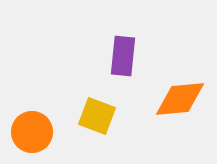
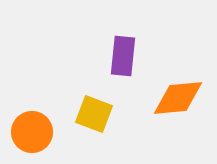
orange diamond: moved 2 px left, 1 px up
yellow square: moved 3 px left, 2 px up
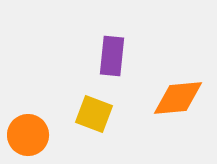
purple rectangle: moved 11 px left
orange circle: moved 4 px left, 3 px down
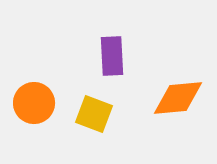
purple rectangle: rotated 9 degrees counterclockwise
orange circle: moved 6 px right, 32 px up
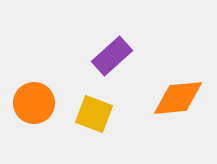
purple rectangle: rotated 51 degrees clockwise
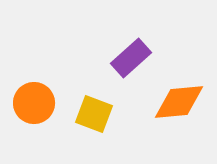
purple rectangle: moved 19 px right, 2 px down
orange diamond: moved 1 px right, 4 px down
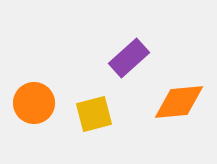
purple rectangle: moved 2 px left
yellow square: rotated 36 degrees counterclockwise
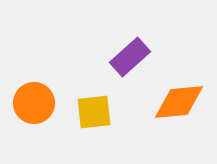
purple rectangle: moved 1 px right, 1 px up
yellow square: moved 2 px up; rotated 9 degrees clockwise
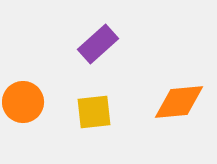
purple rectangle: moved 32 px left, 13 px up
orange circle: moved 11 px left, 1 px up
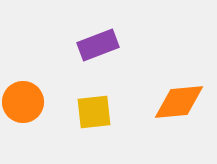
purple rectangle: moved 1 px down; rotated 21 degrees clockwise
